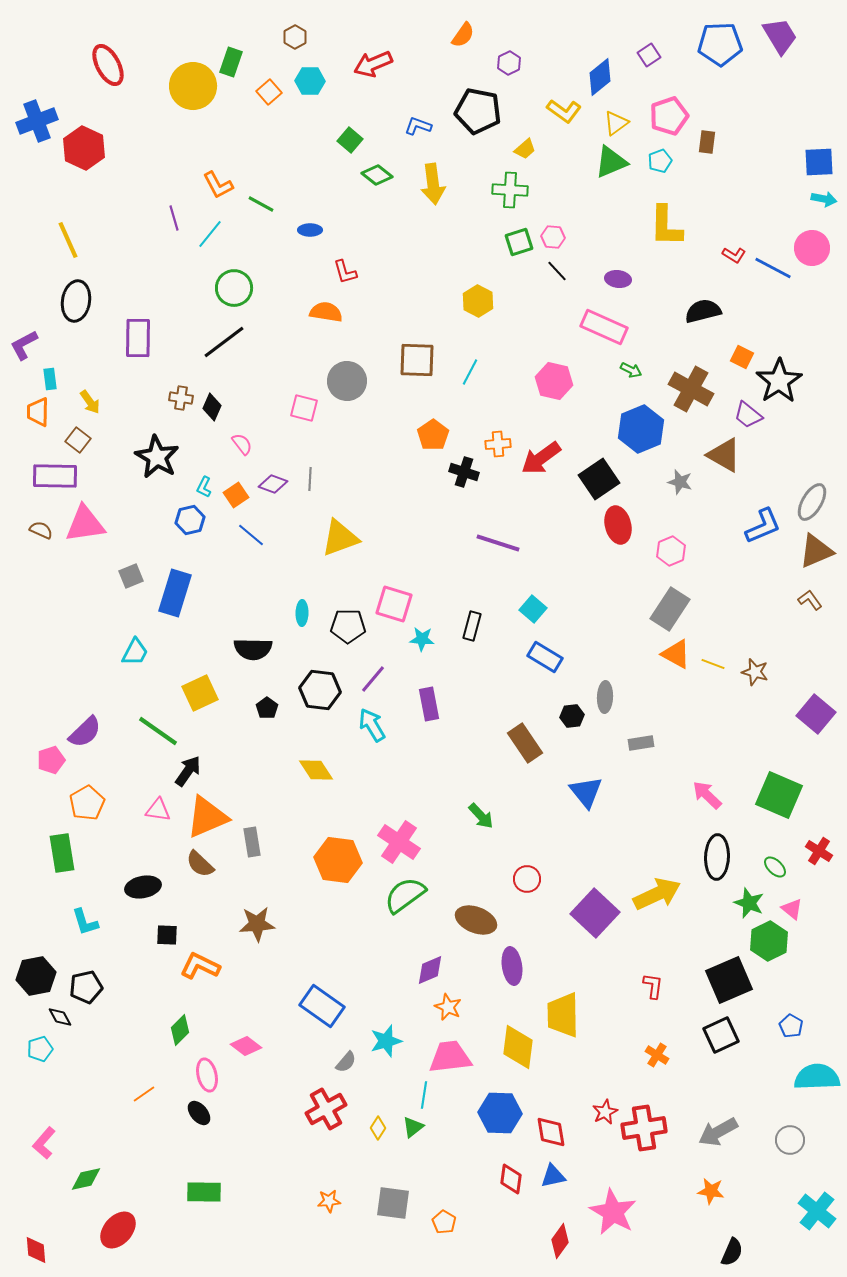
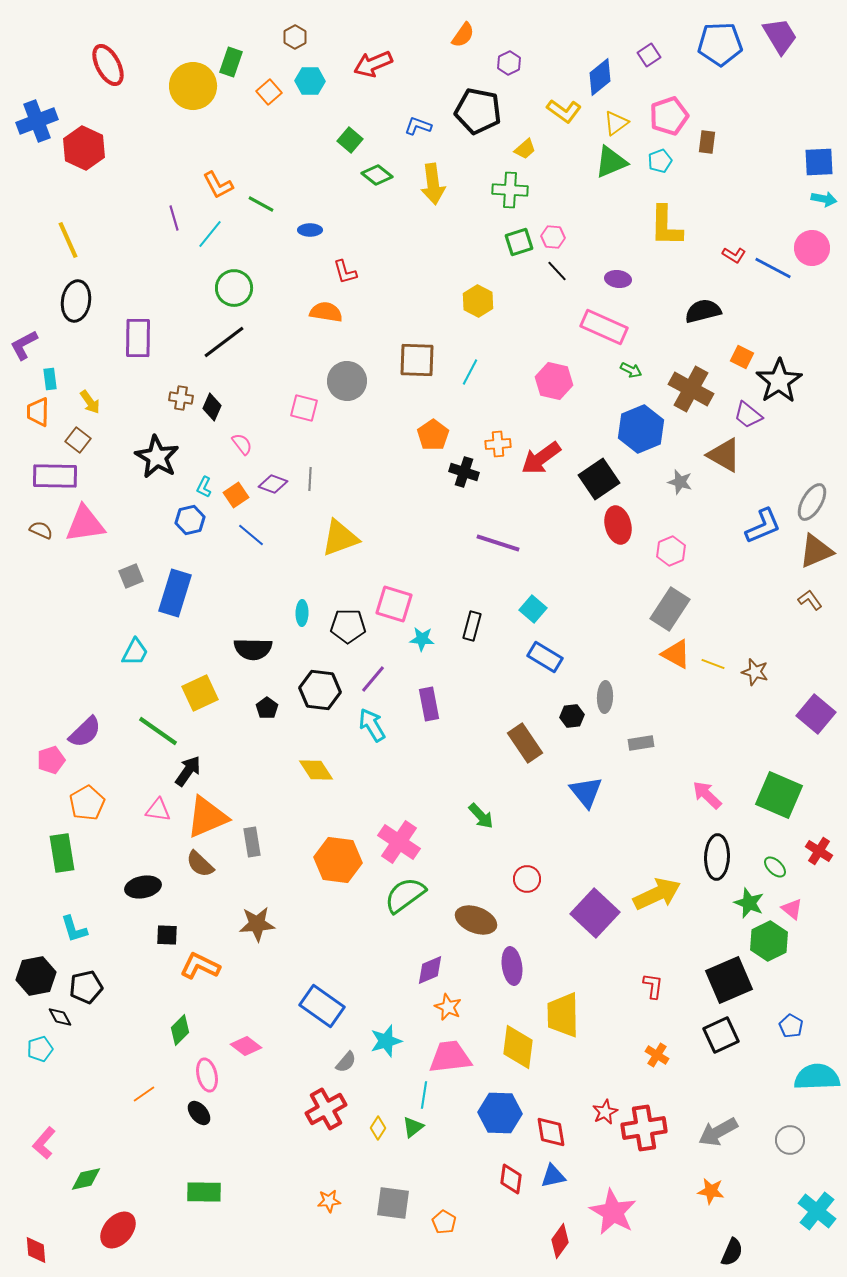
cyan L-shape at (85, 922): moved 11 px left, 7 px down
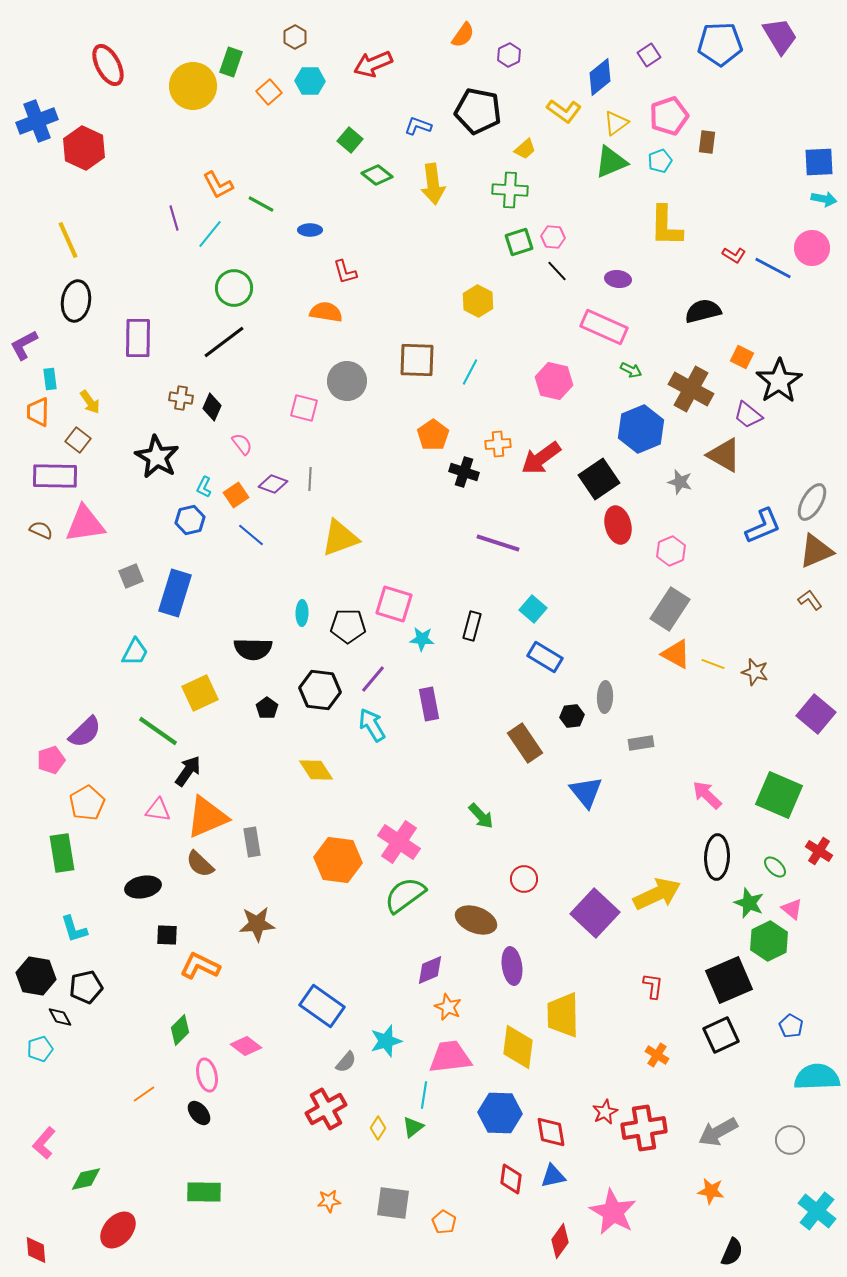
purple hexagon at (509, 63): moved 8 px up
red circle at (527, 879): moved 3 px left
black hexagon at (36, 976): rotated 21 degrees clockwise
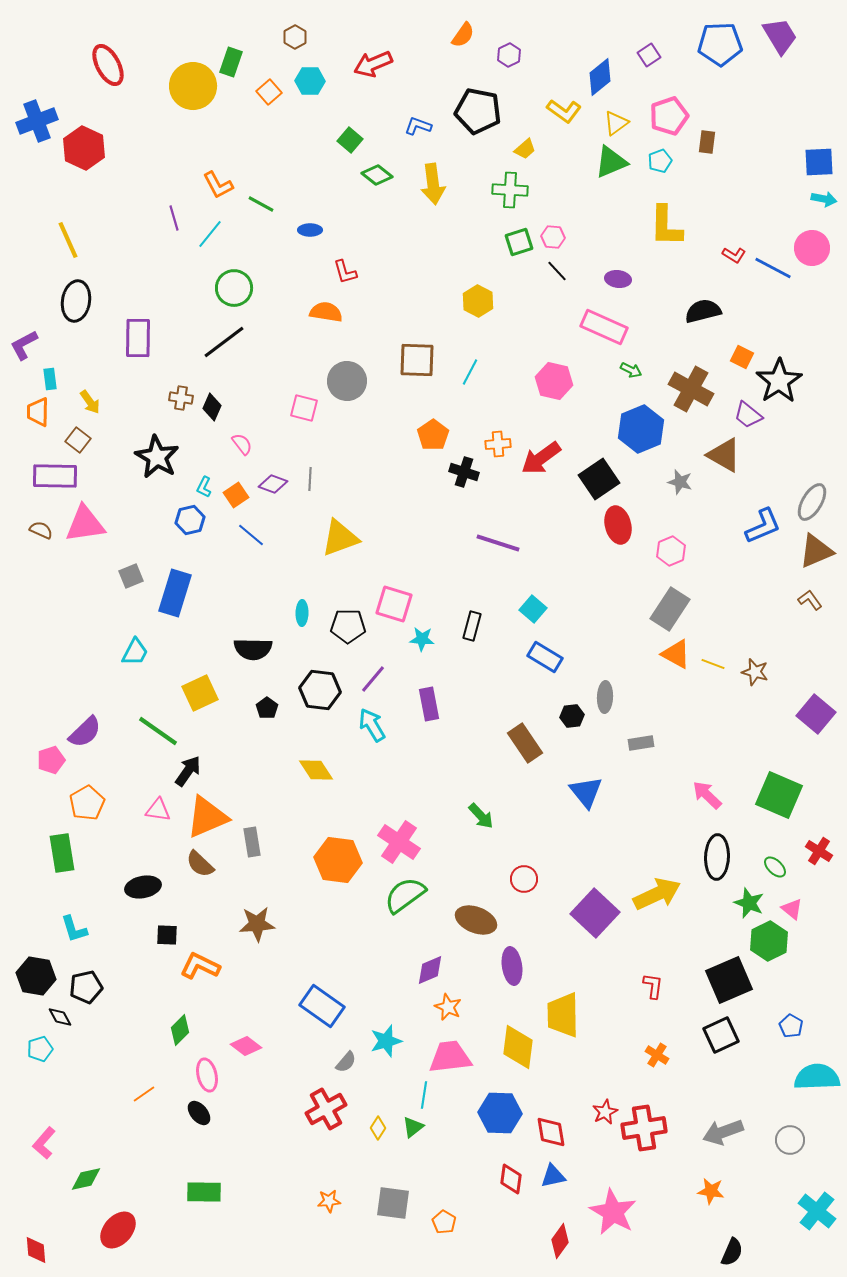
gray arrow at (718, 1132): moved 5 px right; rotated 9 degrees clockwise
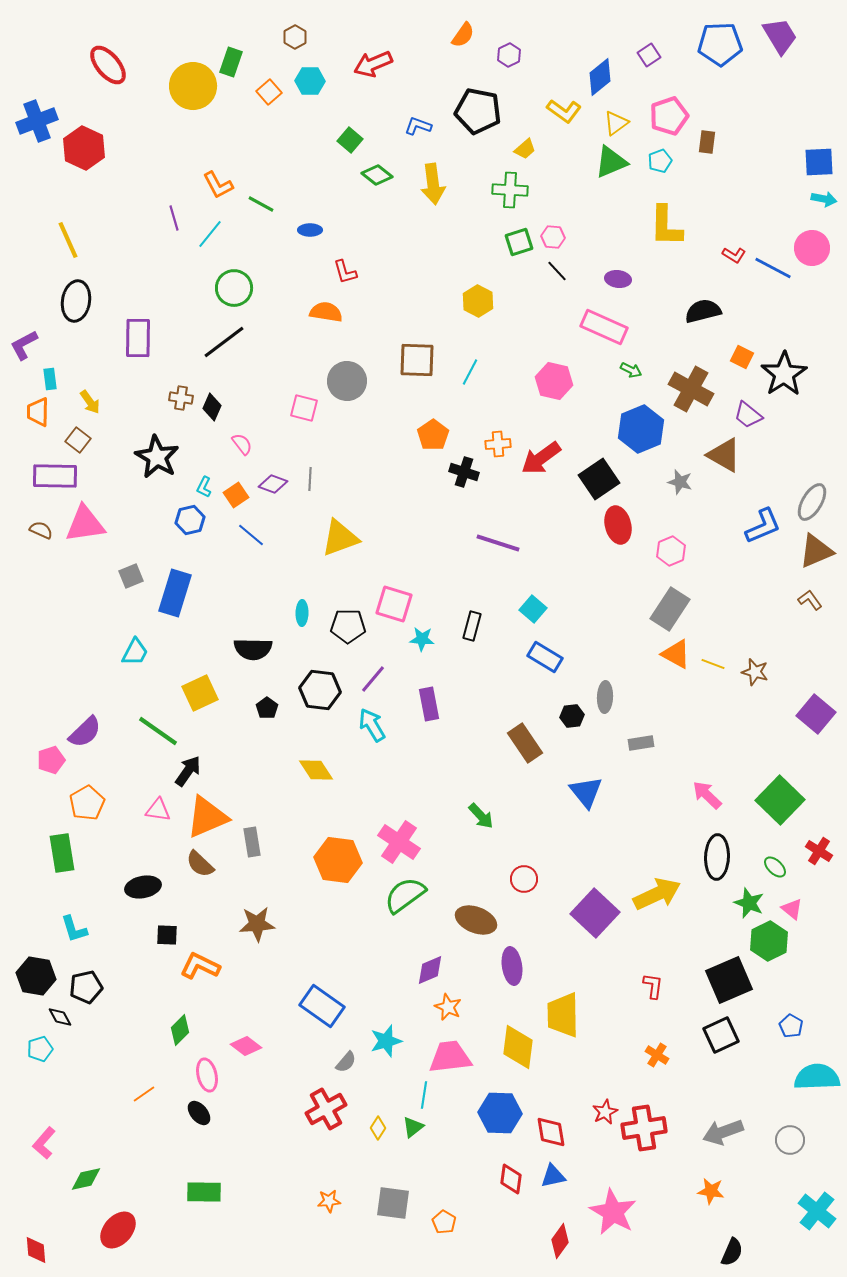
red ellipse at (108, 65): rotated 12 degrees counterclockwise
black star at (779, 381): moved 5 px right, 7 px up
green square at (779, 795): moved 1 px right, 5 px down; rotated 21 degrees clockwise
